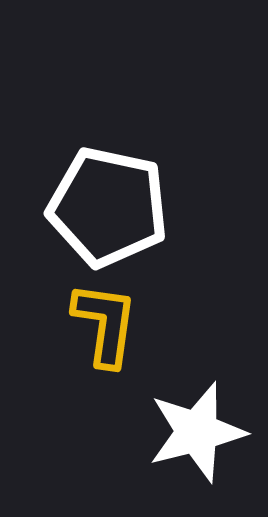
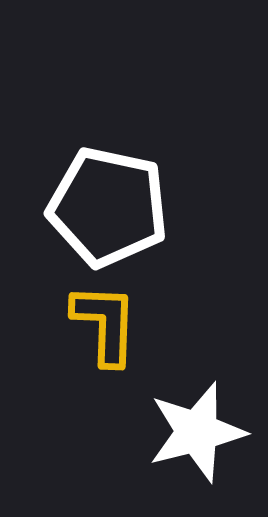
yellow L-shape: rotated 6 degrees counterclockwise
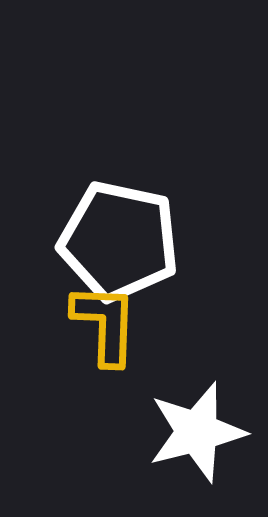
white pentagon: moved 11 px right, 34 px down
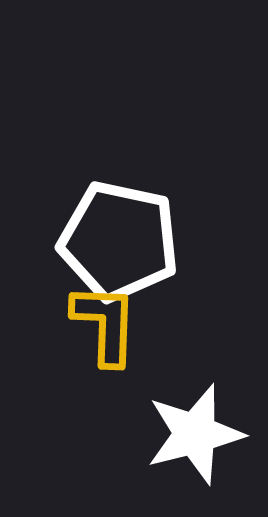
white star: moved 2 px left, 2 px down
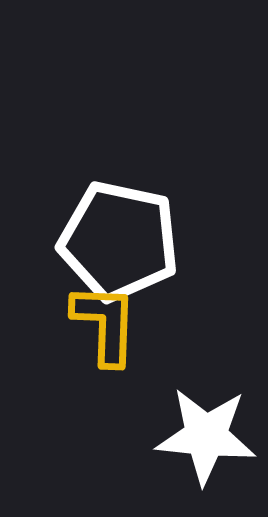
white star: moved 11 px right, 2 px down; rotated 20 degrees clockwise
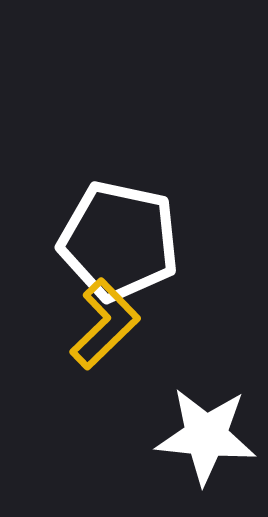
yellow L-shape: rotated 44 degrees clockwise
